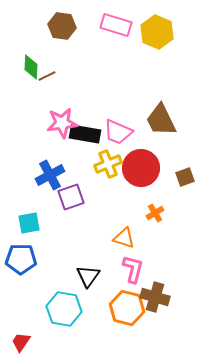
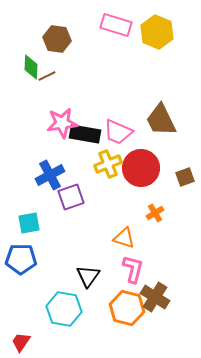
brown hexagon: moved 5 px left, 13 px down
brown cross: rotated 16 degrees clockwise
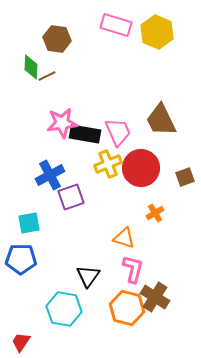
pink trapezoid: rotated 136 degrees counterclockwise
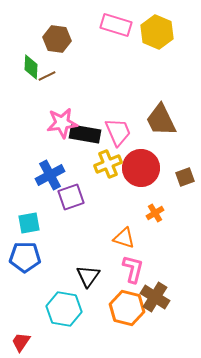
blue pentagon: moved 4 px right, 2 px up
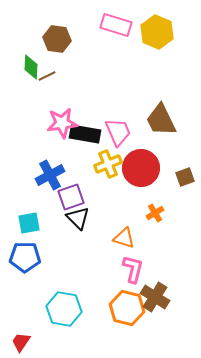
black triangle: moved 10 px left, 58 px up; rotated 20 degrees counterclockwise
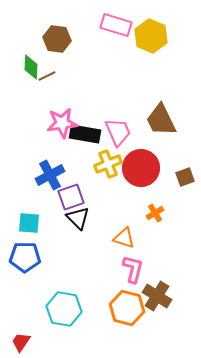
yellow hexagon: moved 6 px left, 4 px down
cyan square: rotated 15 degrees clockwise
brown cross: moved 2 px right, 1 px up
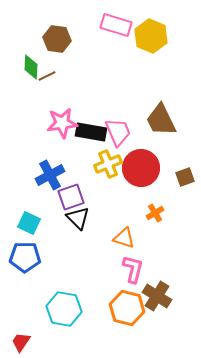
black rectangle: moved 6 px right, 2 px up
cyan square: rotated 20 degrees clockwise
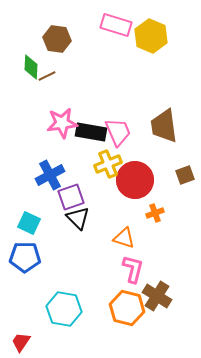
brown trapezoid: moved 3 px right, 6 px down; rotated 18 degrees clockwise
red circle: moved 6 px left, 12 px down
brown square: moved 2 px up
orange cross: rotated 12 degrees clockwise
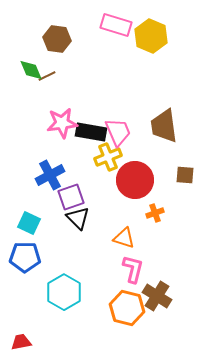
green diamond: moved 3 px down; rotated 25 degrees counterclockwise
yellow cross: moved 7 px up
brown square: rotated 24 degrees clockwise
cyan hexagon: moved 17 px up; rotated 20 degrees clockwise
red trapezoid: rotated 45 degrees clockwise
